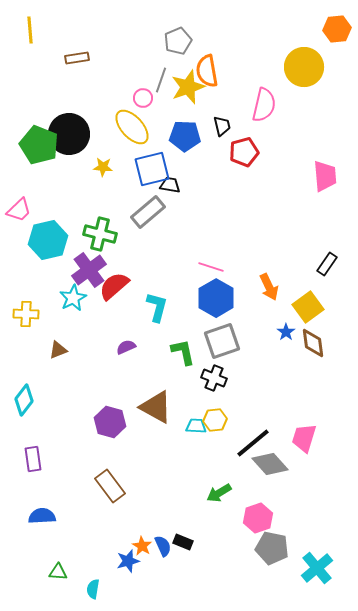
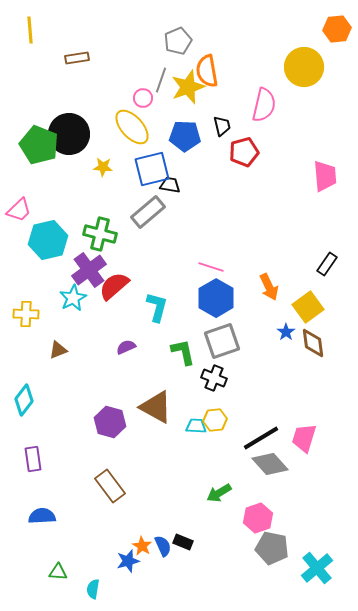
black line at (253, 443): moved 8 px right, 5 px up; rotated 9 degrees clockwise
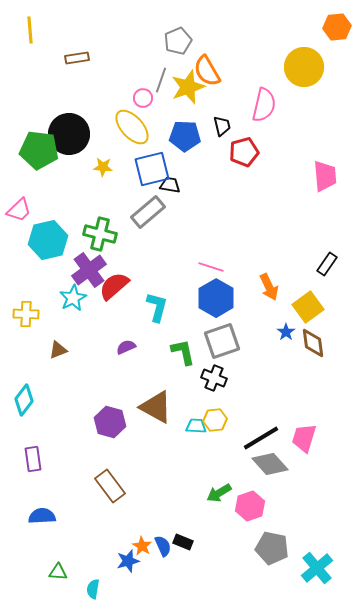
orange hexagon at (337, 29): moved 2 px up
orange semicircle at (207, 71): rotated 20 degrees counterclockwise
green pentagon at (39, 145): moved 5 px down; rotated 15 degrees counterclockwise
pink hexagon at (258, 518): moved 8 px left, 12 px up
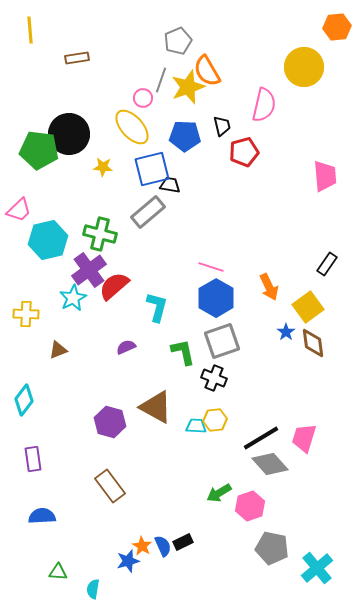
black rectangle at (183, 542): rotated 48 degrees counterclockwise
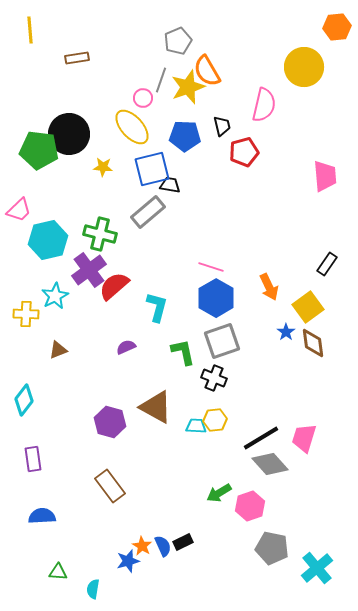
cyan star at (73, 298): moved 18 px left, 2 px up
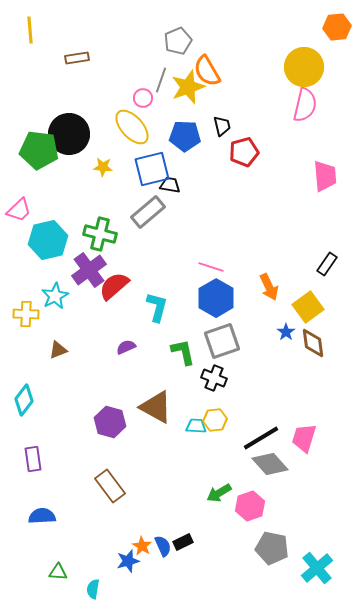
pink semicircle at (264, 105): moved 41 px right
